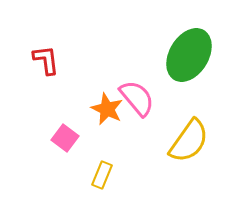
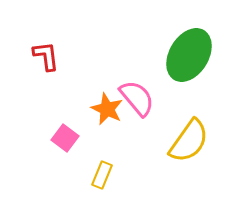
red L-shape: moved 4 px up
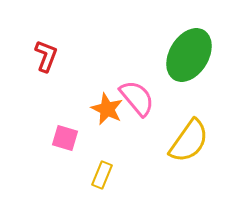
red L-shape: rotated 28 degrees clockwise
pink square: rotated 20 degrees counterclockwise
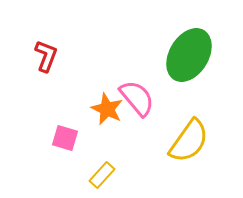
yellow rectangle: rotated 20 degrees clockwise
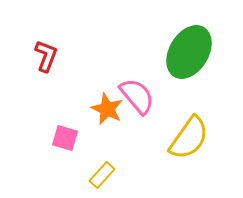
green ellipse: moved 3 px up
pink semicircle: moved 2 px up
yellow semicircle: moved 3 px up
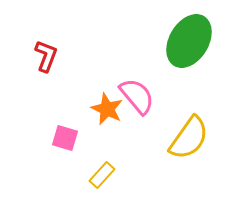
green ellipse: moved 11 px up
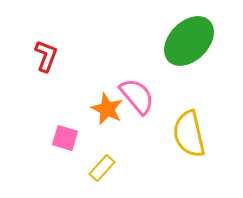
green ellipse: rotated 14 degrees clockwise
yellow semicircle: moved 4 px up; rotated 132 degrees clockwise
yellow rectangle: moved 7 px up
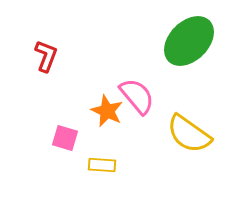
orange star: moved 2 px down
yellow semicircle: rotated 42 degrees counterclockwise
yellow rectangle: moved 3 px up; rotated 52 degrees clockwise
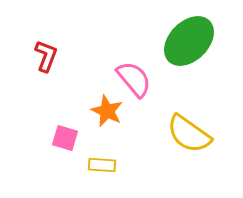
pink semicircle: moved 3 px left, 17 px up
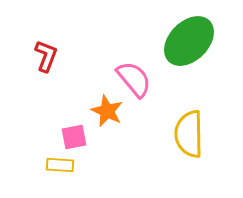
yellow semicircle: rotated 54 degrees clockwise
pink square: moved 9 px right, 1 px up; rotated 28 degrees counterclockwise
yellow rectangle: moved 42 px left
